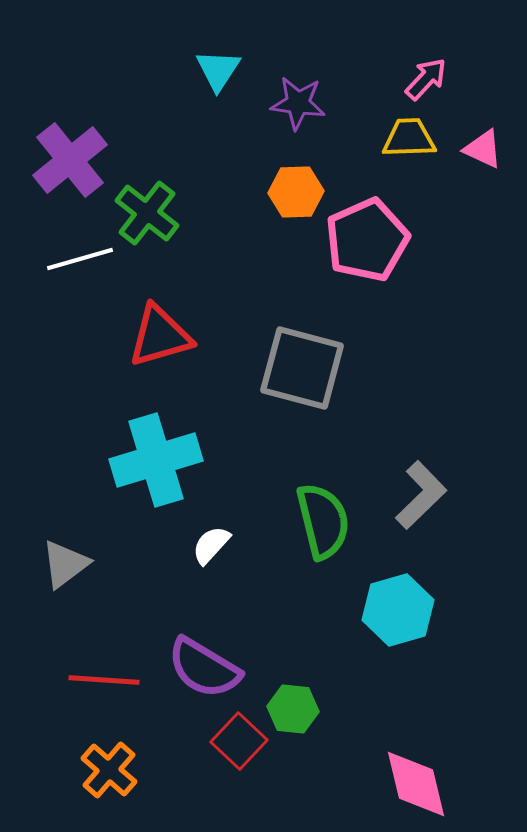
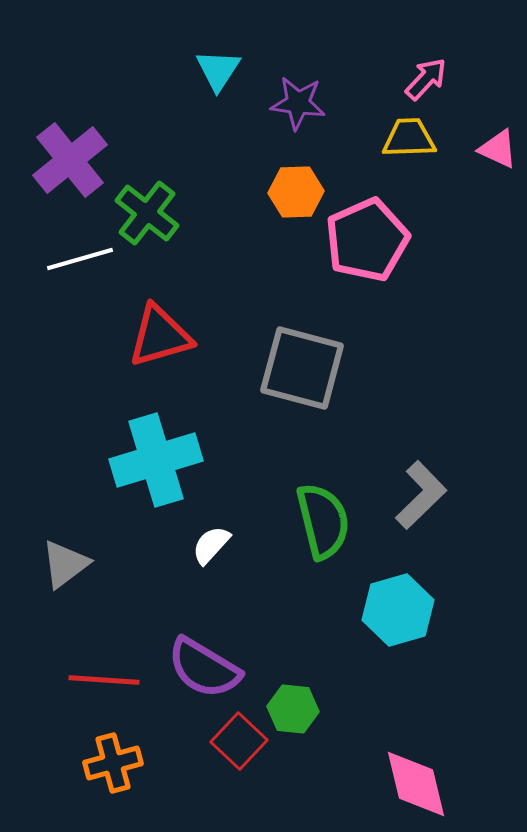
pink triangle: moved 15 px right
orange cross: moved 4 px right, 7 px up; rotated 34 degrees clockwise
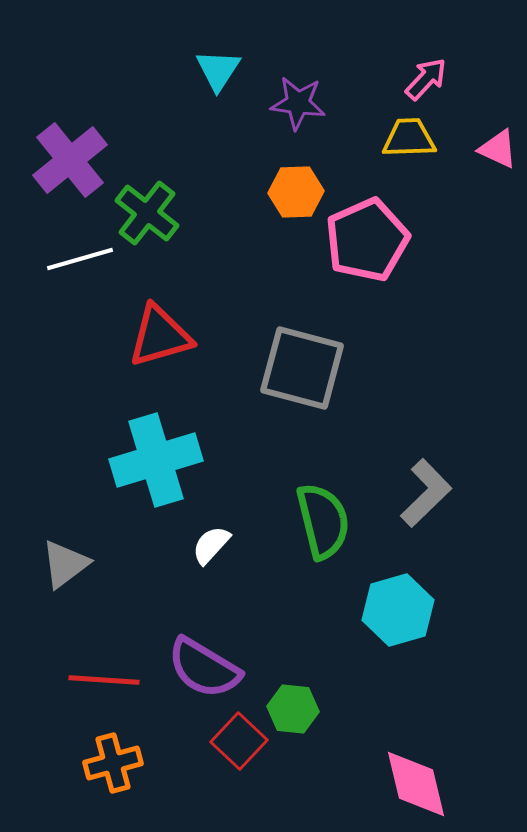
gray L-shape: moved 5 px right, 2 px up
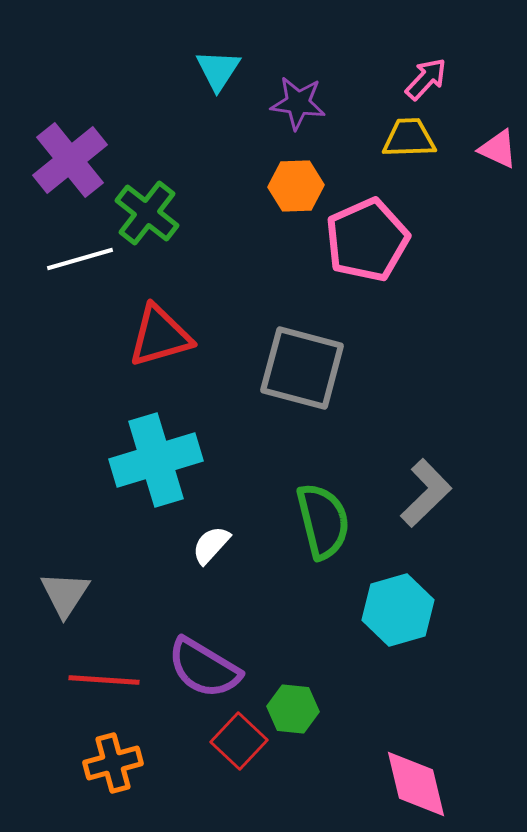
orange hexagon: moved 6 px up
gray triangle: moved 30 px down; rotated 20 degrees counterclockwise
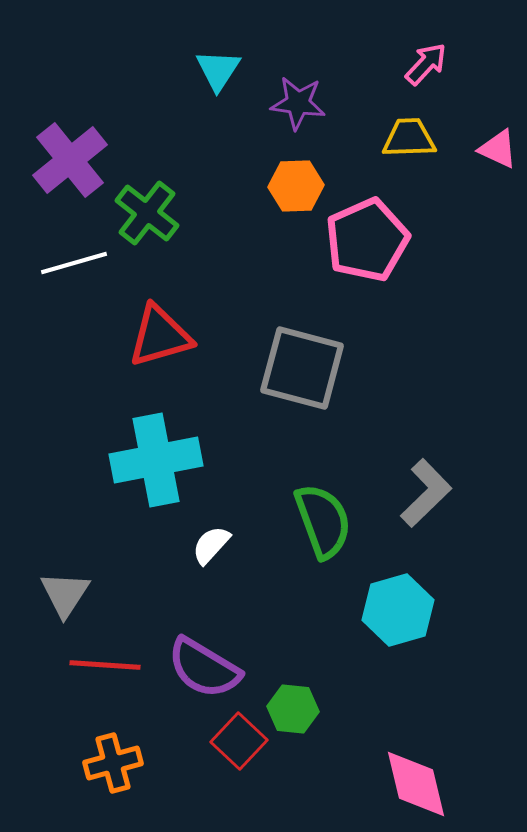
pink arrow: moved 15 px up
white line: moved 6 px left, 4 px down
cyan cross: rotated 6 degrees clockwise
green semicircle: rotated 6 degrees counterclockwise
red line: moved 1 px right, 15 px up
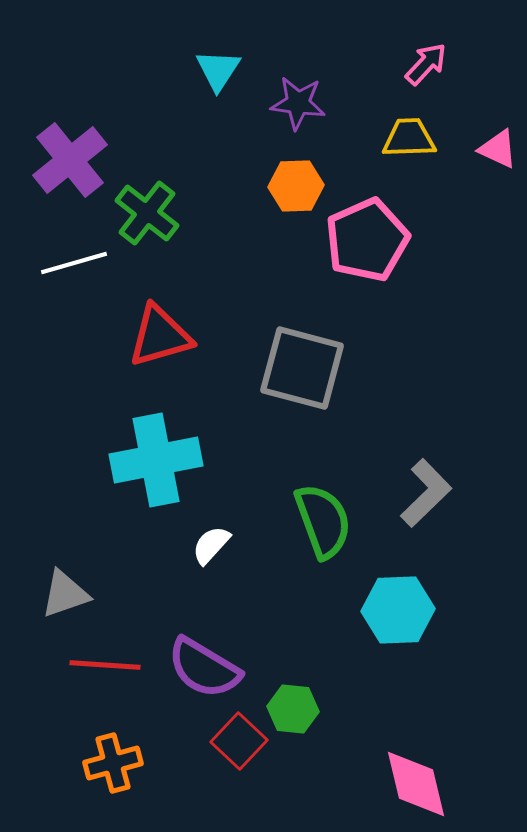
gray triangle: rotated 38 degrees clockwise
cyan hexagon: rotated 14 degrees clockwise
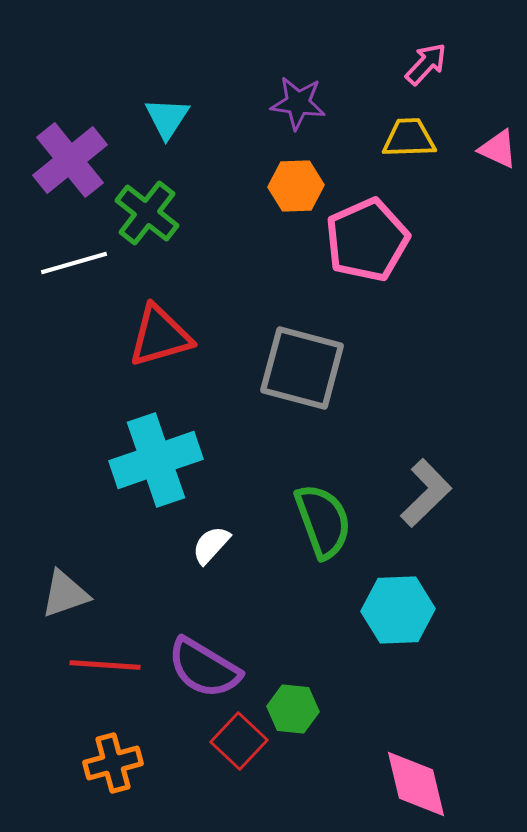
cyan triangle: moved 51 px left, 48 px down
cyan cross: rotated 8 degrees counterclockwise
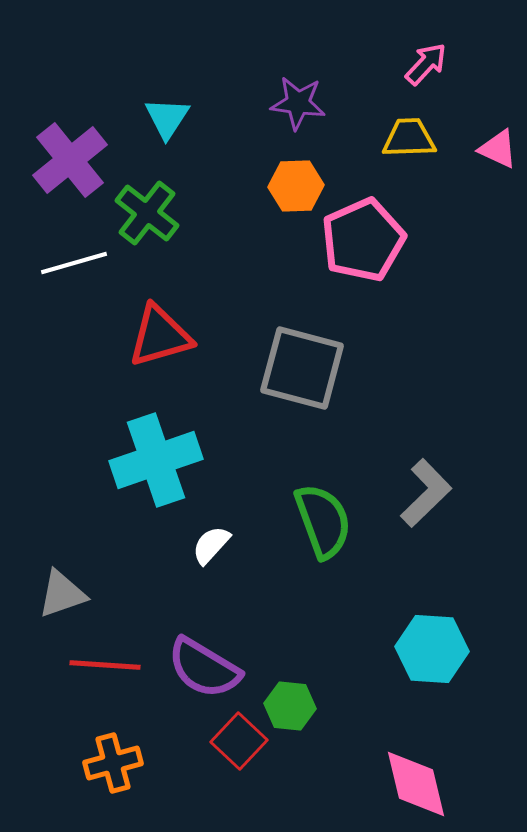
pink pentagon: moved 4 px left
gray triangle: moved 3 px left
cyan hexagon: moved 34 px right, 39 px down; rotated 6 degrees clockwise
green hexagon: moved 3 px left, 3 px up
